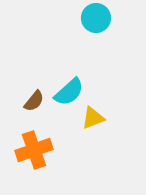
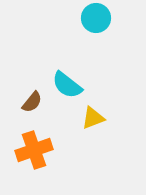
cyan semicircle: moved 2 px left, 7 px up; rotated 80 degrees clockwise
brown semicircle: moved 2 px left, 1 px down
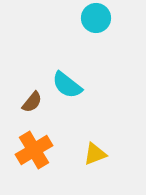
yellow triangle: moved 2 px right, 36 px down
orange cross: rotated 12 degrees counterclockwise
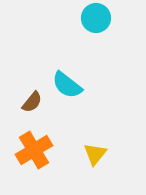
yellow triangle: rotated 30 degrees counterclockwise
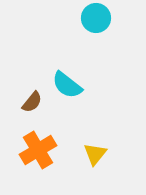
orange cross: moved 4 px right
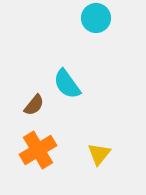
cyan semicircle: moved 1 px up; rotated 16 degrees clockwise
brown semicircle: moved 2 px right, 3 px down
yellow triangle: moved 4 px right
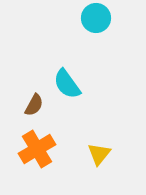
brown semicircle: rotated 10 degrees counterclockwise
orange cross: moved 1 px left, 1 px up
